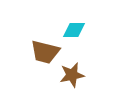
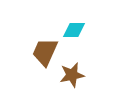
brown trapezoid: rotated 100 degrees clockwise
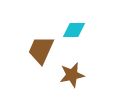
brown trapezoid: moved 4 px left, 2 px up
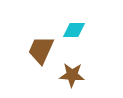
brown star: rotated 15 degrees clockwise
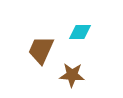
cyan diamond: moved 6 px right, 2 px down
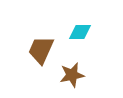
brown star: rotated 15 degrees counterclockwise
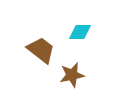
brown trapezoid: rotated 104 degrees clockwise
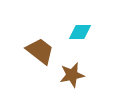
brown trapezoid: moved 1 px left, 1 px down
